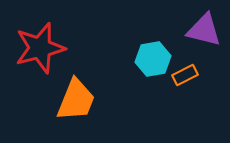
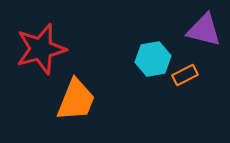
red star: moved 1 px right, 1 px down
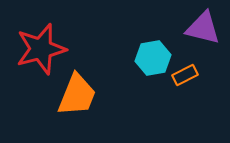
purple triangle: moved 1 px left, 2 px up
cyan hexagon: moved 1 px up
orange trapezoid: moved 1 px right, 5 px up
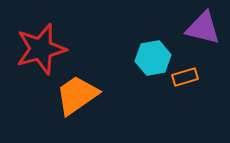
orange rectangle: moved 2 px down; rotated 10 degrees clockwise
orange trapezoid: rotated 147 degrees counterclockwise
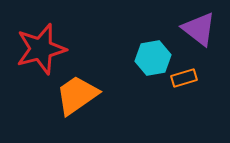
purple triangle: moved 4 px left, 1 px down; rotated 24 degrees clockwise
orange rectangle: moved 1 px left, 1 px down
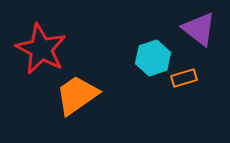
red star: rotated 30 degrees counterclockwise
cyan hexagon: rotated 8 degrees counterclockwise
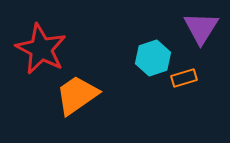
purple triangle: moved 2 px right, 1 px up; rotated 24 degrees clockwise
